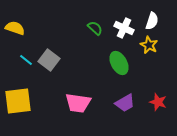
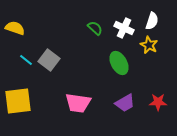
red star: rotated 18 degrees counterclockwise
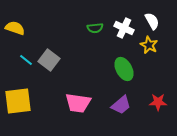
white semicircle: rotated 48 degrees counterclockwise
green semicircle: rotated 133 degrees clockwise
green ellipse: moved 5 px right, 6 px down
purple trapezoid: moved 4 px left, 2 px down; rotated 10 degrees counterclockwise
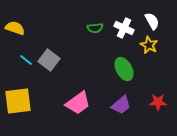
pink trapezoid: rotated 44 degrees counterclockwise
